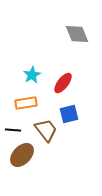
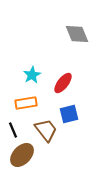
black line: rotated 63 degrees clockwise
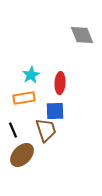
gray diamond: moved 5 px right, 1 px down
cyan star: moved 1 px left
red ellipse: moved 3 px left; rotated 35 degrees counterclockwise
orange rectangle: moved 2 px left, 5 px up
blue square: moved 14 px left, 3 px up; rotated 12 degrees clockwise
brown trapezoid: rotated 20 degrees clockwise
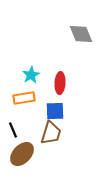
gray diamond: moved 1 px left, 1 px up
brown trapezoid: moved 5 px right, 3 px down; rotated 35 degrees clockwise
brown ellipse: moved 1 px up
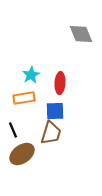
brown ellipse: rotated 10 degrees clockwise
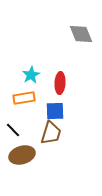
black line: rotated 21 degrees counterclockwise
brown ellipse: moved 1 px down; rotated 20 degrees clockwise
